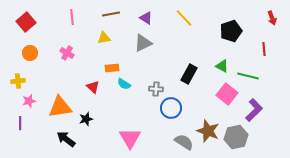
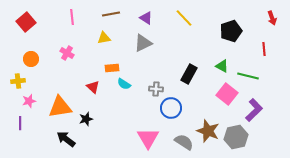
orange circle: moved 1 px right, 6 px down
pink triangle: moved 18 px right
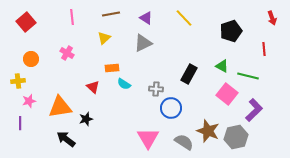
yellow triangle: rotated 32 degrees counterclockwise
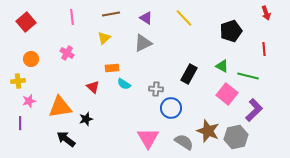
red arrow: moved 6 px left, 5 px up
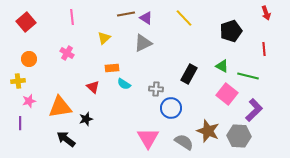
brown line: moved 15 px right
orange circle: moved 2 px left
gray hexagon: moved 3 px right, 1 px up; rotated 15 degrees clockwise
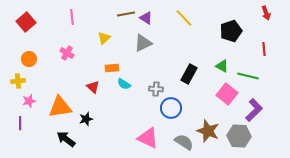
pink triangle: rotated 35 degrees counterclockwise
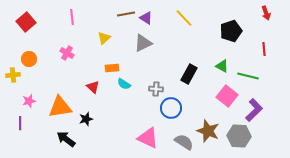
yellow cross: moved 5 px left, 6 px up
pink square: moved 2 px down
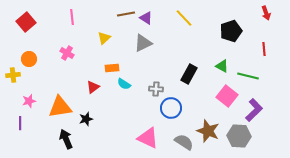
red triangle: rotated 40 degrees clockwise
black arrow: rotated 30 degrees clockwise
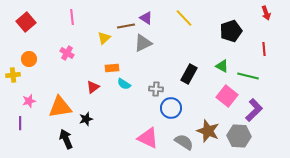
brown line: moved 12 px down
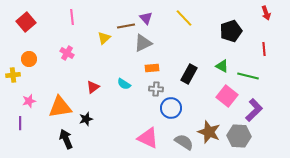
purple triangle: rotated 16 degrees clockwise
orange rectangle: moved 40 px right
brown star: moved 1 px right, 1 px down
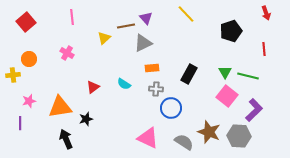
yellow line: moved 2 px right, 4 px up
green triangle: moved 3 px right, 6 px down; rotated 32 degrees clockwise
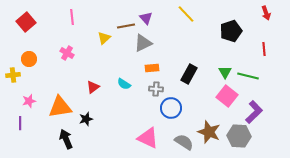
purple L-shape: moved 2 px down
